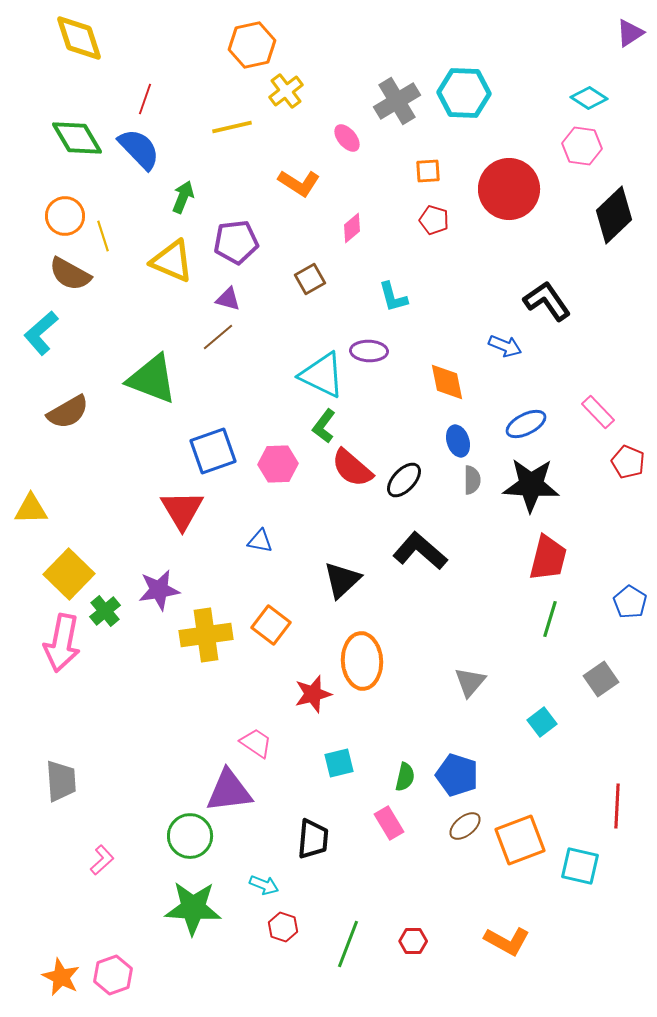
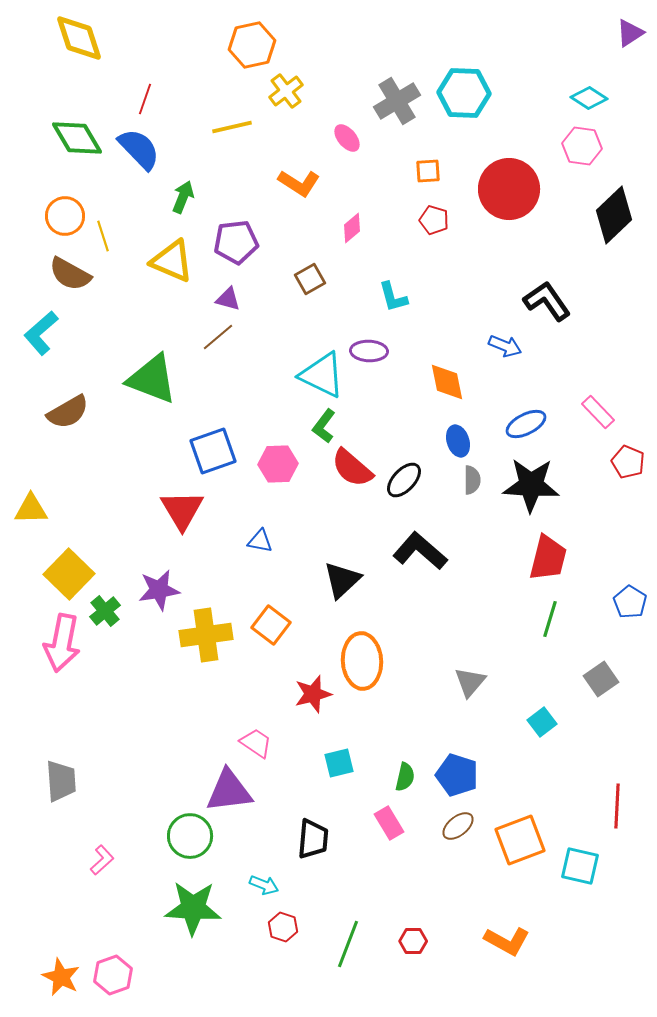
brown ellipse at (465, 826): moved 7 px left
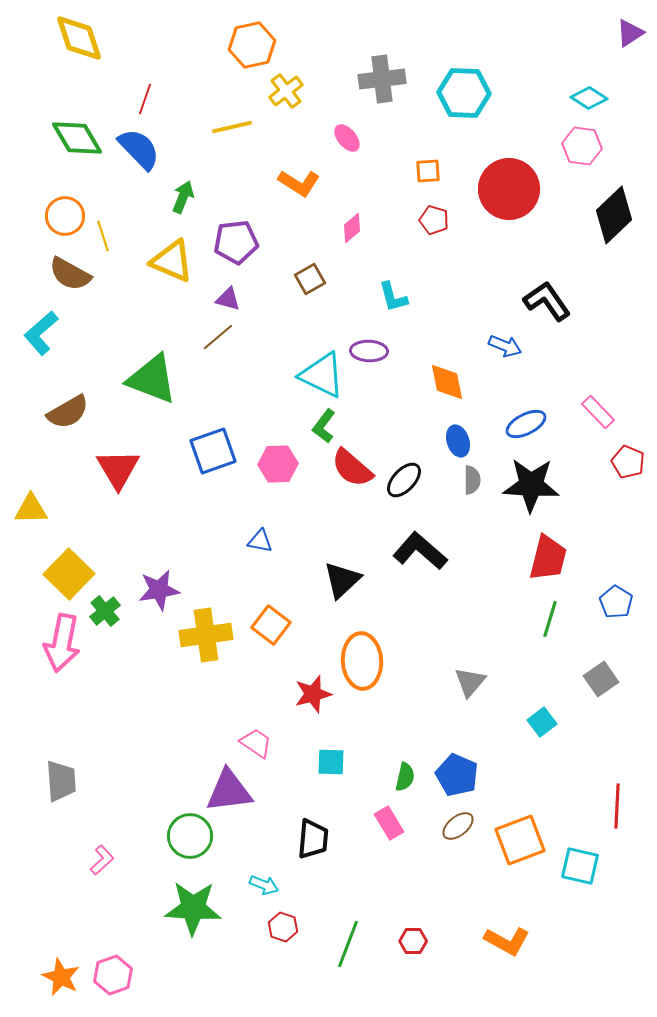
gray cross at (397, 101): moved 15 px left, 22 px up; rotated 24 degrees clockwise
red triangle at (182, 510): moved 64 px left, 41 px up
blue pentagon at (630, 602): moved 14 px left
cyan square at (339, 763): moved 8 px left, 1 px up; rotated 16 degrees clockwise
blue pentagon at (457, 775): rotated 6 degrees clockwise
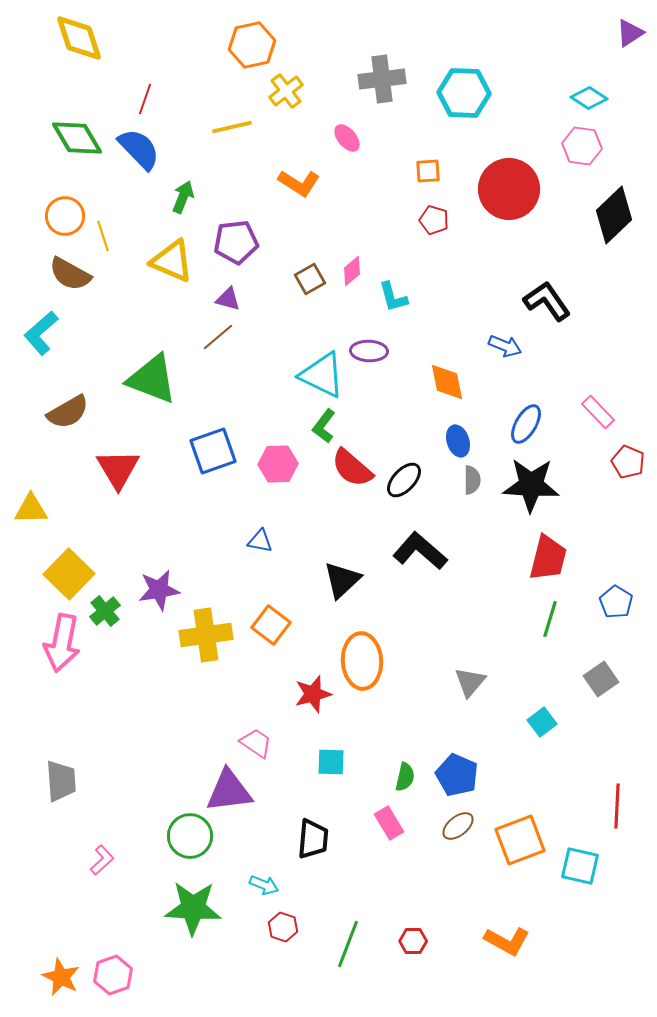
pink diamond at (352, 228): moved 43 px down
blue ellipse at (526, 424): rotated 33 degrees counterclockwise
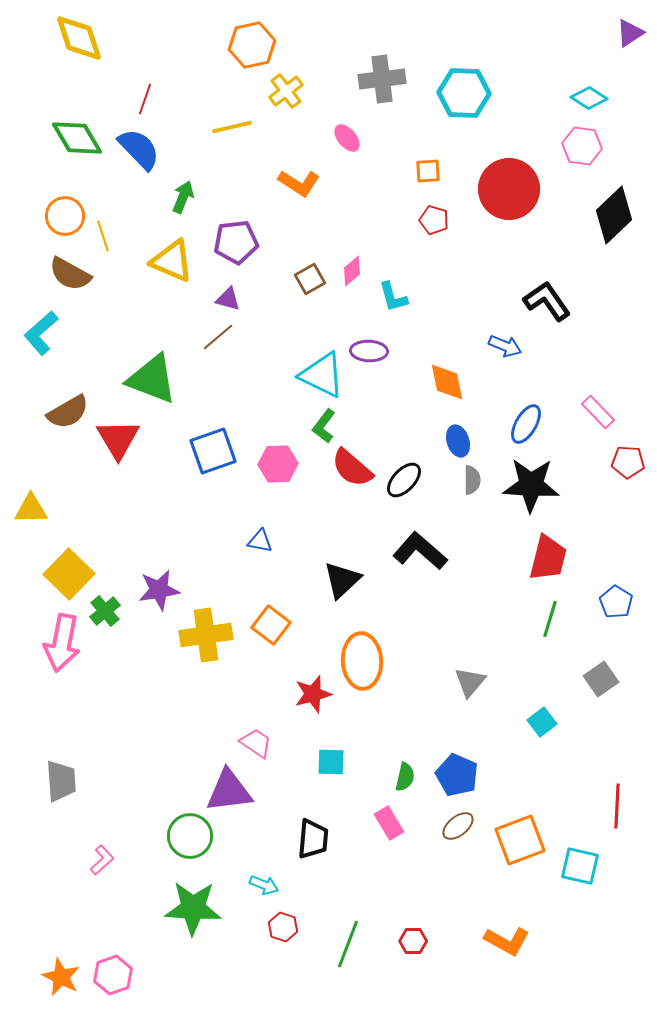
red pentagon at (628, 462): rotated 20 degrees counterclockwise
red triangle at (118, 469): moved 30 px up
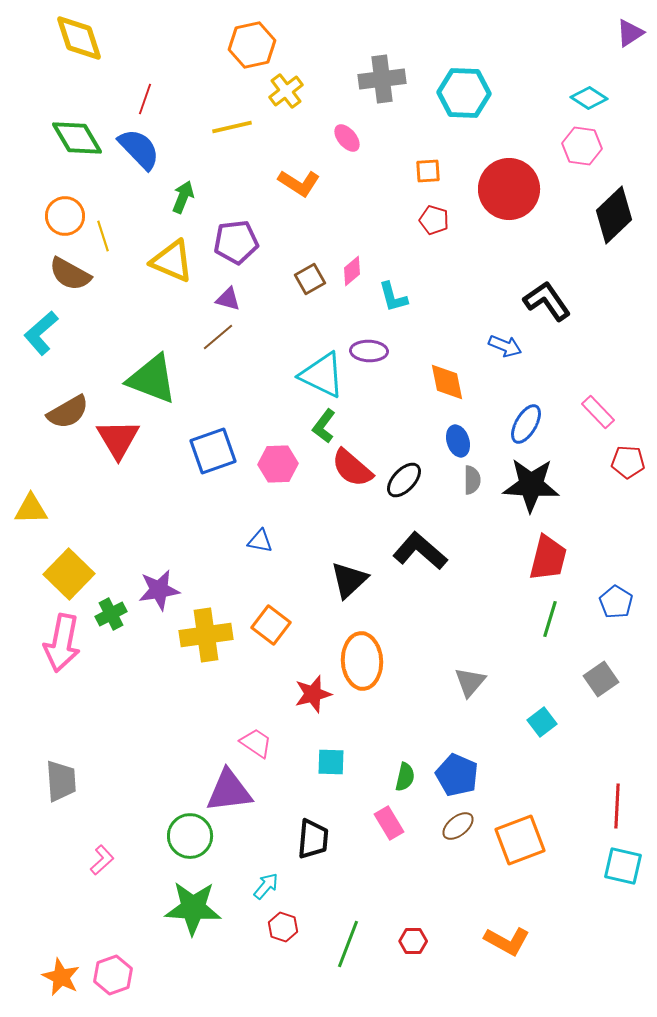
black triangle at (342, 580): moved 7 px right
green cross at (105, 611): moved 6 px right, 3 px down; rotated 12 degrees clockwise
cyan square at (580, 866): moved 43 px right
cyan arrow at (264, 885): moved 2 px right, 1 px down; rotated 72 degrees counterclockwise
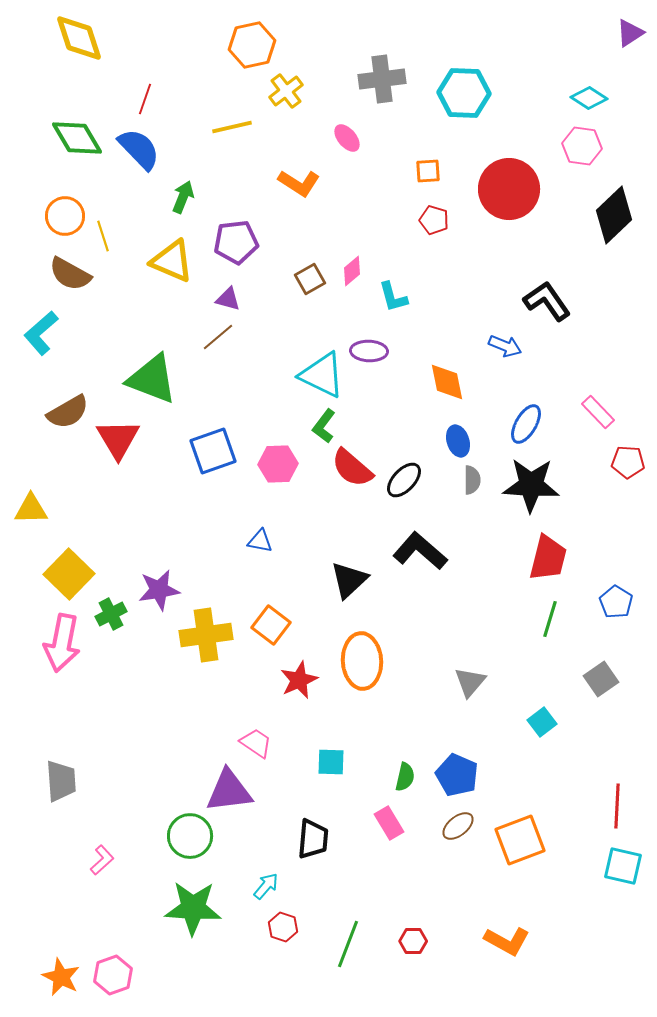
red star at (313, 694): moved 14 px left, 14 px up; rotated 9 degrees counterclockwise
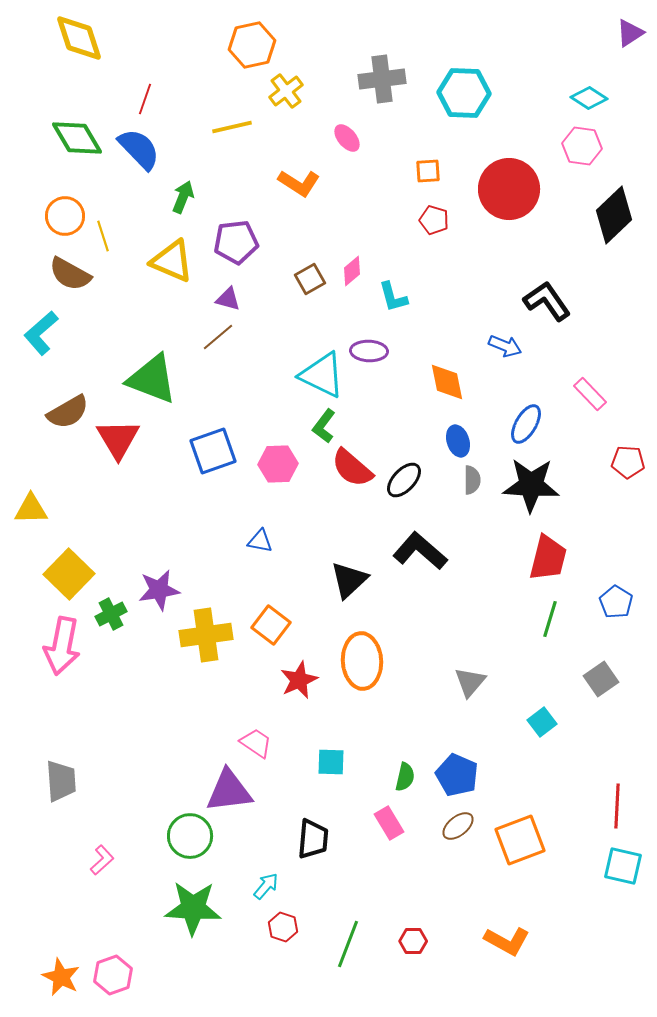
pink rectangle at (598, 412): moved 8 px left, 18 px up
pink arrow at (62, 643): moved 3 px down
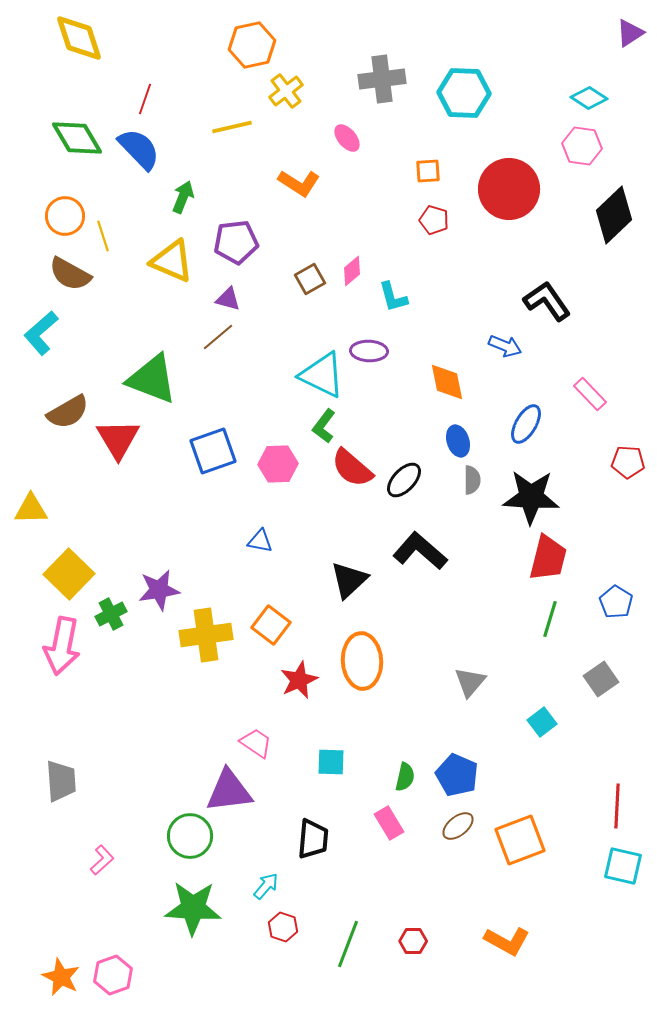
black star at (531, 485): moved 12 px down
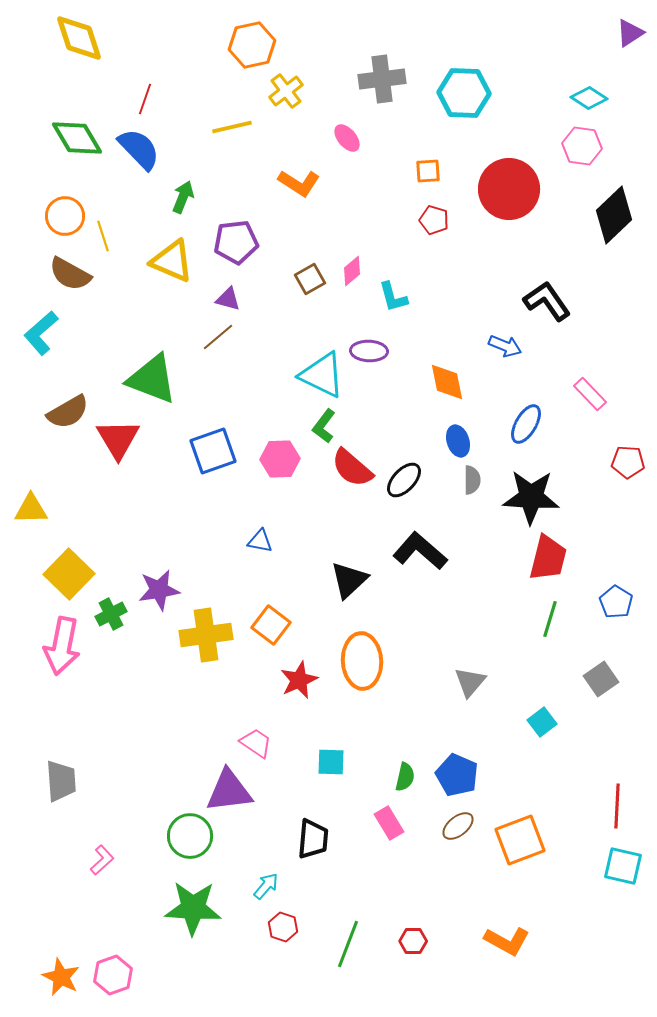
pink hexagon at (278, 464): moved 2 px right, 5 px up
